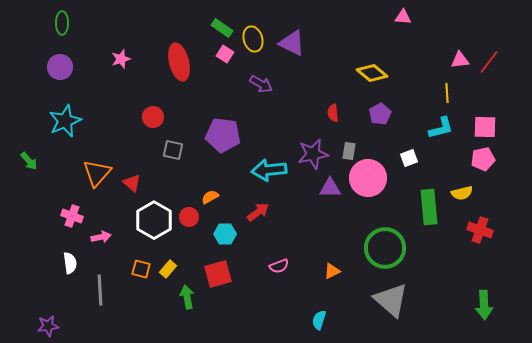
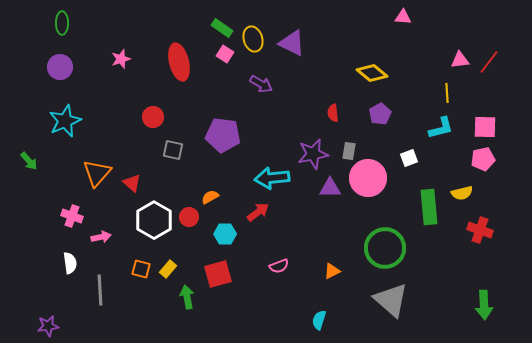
cyan arrow at (269, 170): moved 3 px right, 8 px down
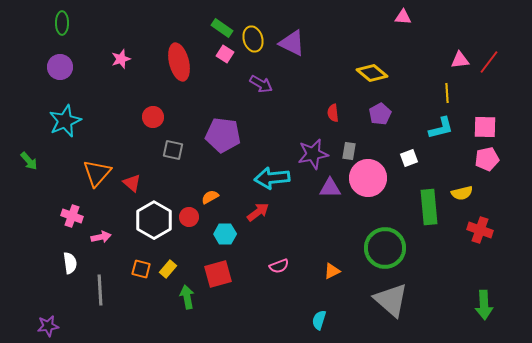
pink pentagon at (483, 159): moved 4 px right
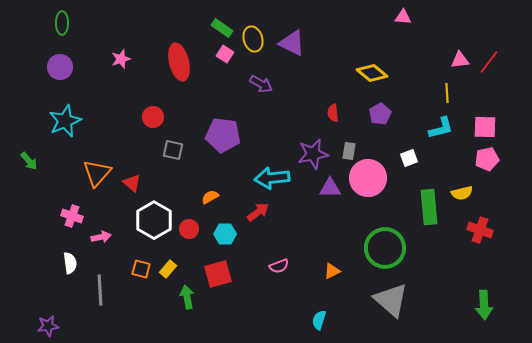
red circle at (189, 217): moved 12 px down
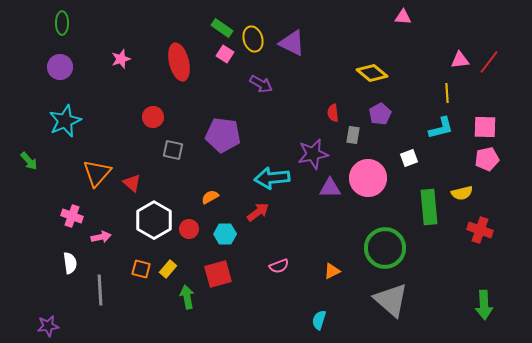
gray rectangle at (349, 151): moved 4 px right, 16 px up
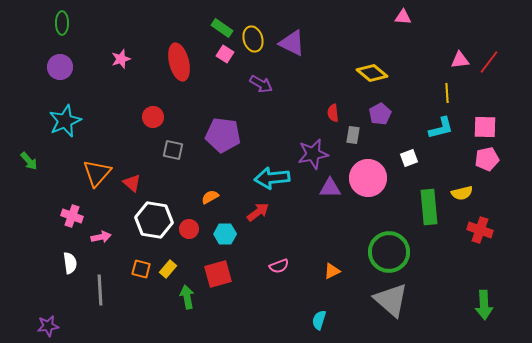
white hexagon at (154, 220): rotated 21 degrees counterclockwise
green circle at (385, 248): moved 4 px right, 4 px down
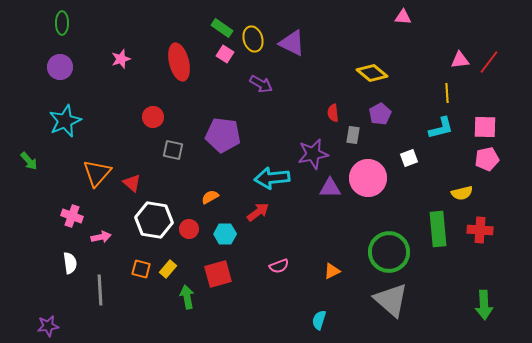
green rectangle at (429, 207): moved 9 px right, 22 px down
red cross at (480, 230): rotated 15 degrees counterclockwise
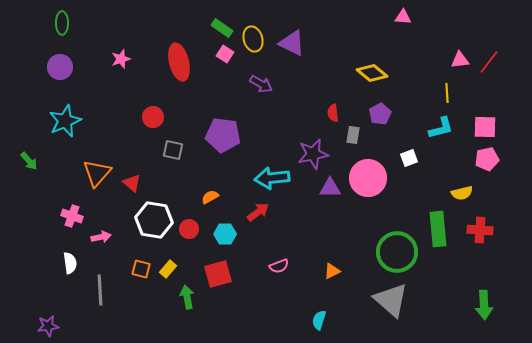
green circle at (389, 252): moved 8 px right
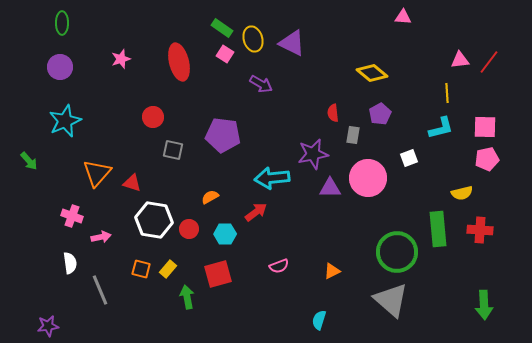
red triangle at (132, 183): rotated 24 degrees counterclockwise
red arrow at (258, 212): moved 2 px left
gray line at (100, 290): rotated 20 degrees counterclockwise
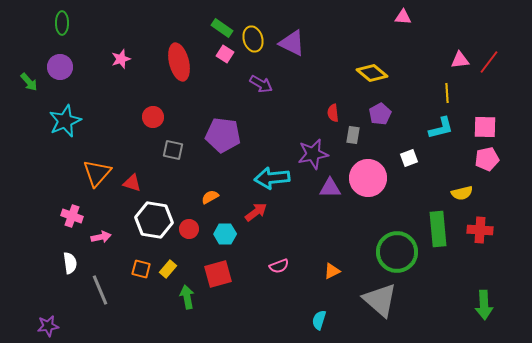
green arrow at (29, 161): moved 79 px up
gray triangle at (391, 300): moved 11 px left
